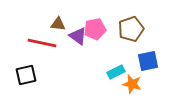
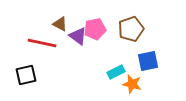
brown triangle: moved 2 px right; rotated 21 degrees clockwise
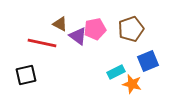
blue square: rotated 10 degrees counterclockwise
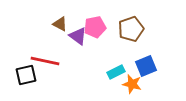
pink pentagon: moved 2 px up
red line: moved 3 px right, 18 px down
blue square: moved 2 px left, 5 px down
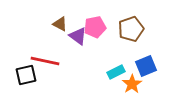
orange star: rotated 24 degrees clockwise
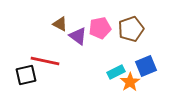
pink pentagon: moved 5 px right, 1 px down
orange star: moved 2 px left, 2 px up
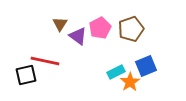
brown triangle: rotated 35 degrees clockwise
pink pentagon: rotated 15 degrees counterclockwise
